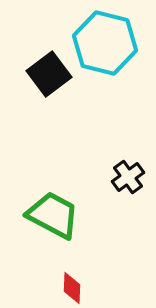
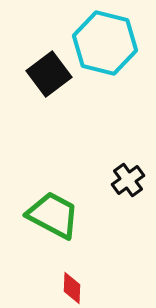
black cross: moved 3 px down
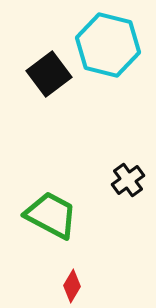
cyan hexagon: moved 3 px right, 2 px down
green trapezoid: moved 2 px left
red diamond: moved 2 px up; rotated 28 degrees clockwise
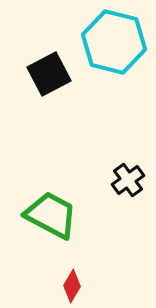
cyan hexagon: moved 6 px right, 3 px up
black square: rotated 9 degrees clockwise
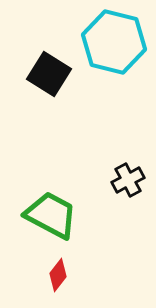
black square: rotated 30 degrees counterclockwise
black cross: rotated 8 degrees clockwise
red diamond: moved 14 px left, 11 px up; rotated 8 degrees clockwise
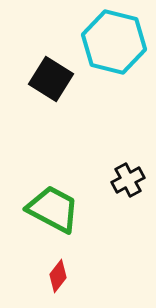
black square: moved 2 px right, 5 px down
green trapezoid: moved 2 px right, 6 px up
red diamond: moved 1 px down
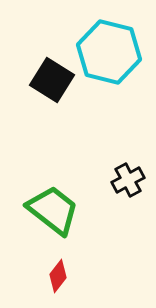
cyan hexagon: moved 5 px left, 10 px down
black square: moved 1 px right, 1 px down
green trapezoid: moved 1 px down; rotated 10 degrees clockwise
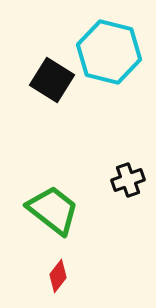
black cross: rotated 8 degrees clockwise
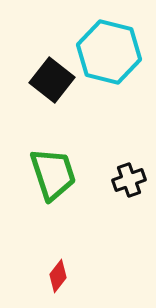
black square: rotated 6 degrees clockwise
black cross: moved 1 px right
green trapezoid: moved 36 px up; rotated 34 degrees clockwise
